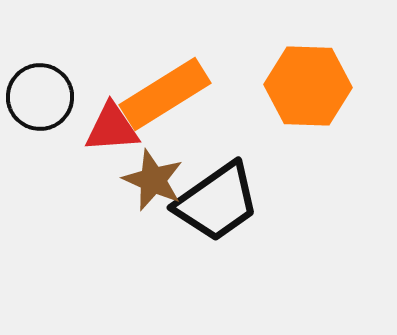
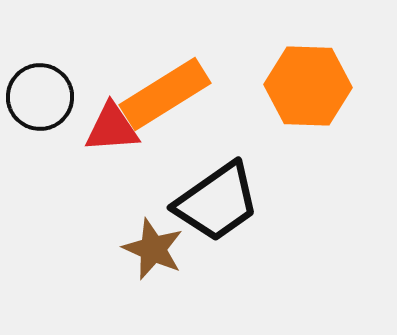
brown star: moved 69 px down
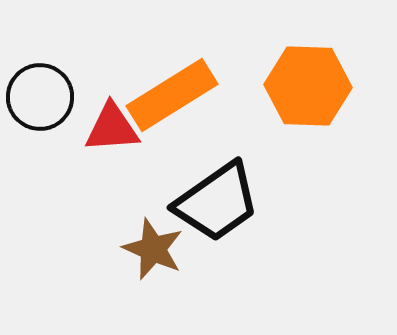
orange rectangle: moved 7 px right, 1 px down
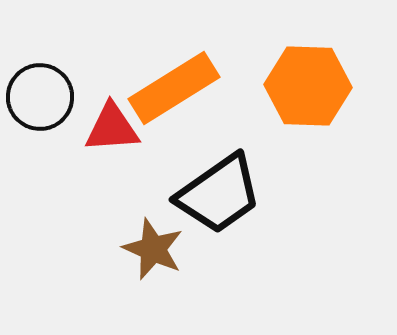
orange rectangle: moved 2 px right, 7 px up
black trapezoid: moved 2 px right, 8 px up
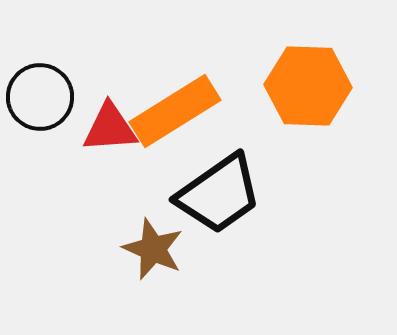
orange rectangle: moved 1 px right, 23 px down
red triangle: moved 2 px left
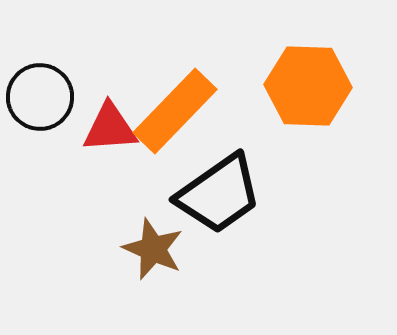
orange rectangle: rotated 14 degrees counterclockwise
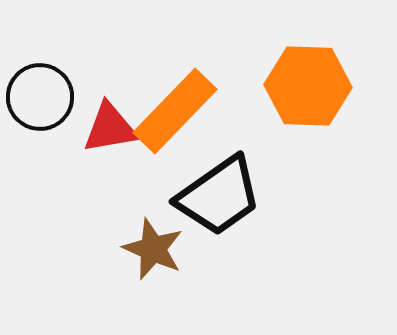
red triangle: rotated 6 degrees counterclockwise
black trapezoid: moved 2 px down
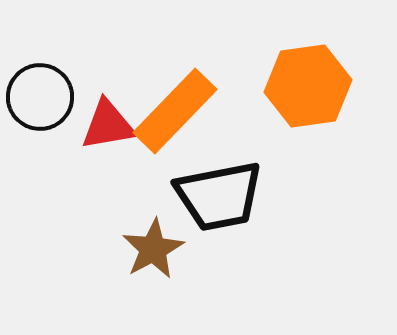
orange hexagon: rotated 10 degrees counterclockwise
red triangle: moved 2 px left, 3 px up
black trapezoid: rotated 24 degrees clockwise
brown star: rotated 20 degrees clockwise
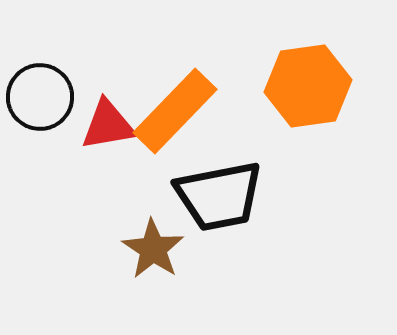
brown star: rotated 10 degrees counterclockwise
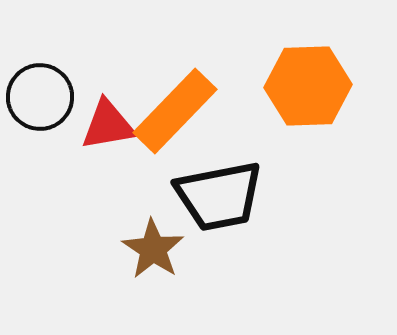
orange hexagon: rotated 6 degrees clockwise
